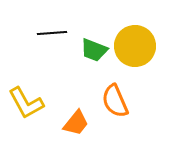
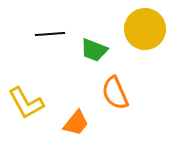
black line: moved 2 px left, 1 px down
yellow circle: moved 10 px right, 17 px up
orange semicircle: moved 8 px up
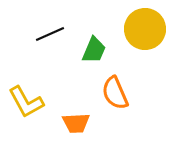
black line: rotated 20 degrees counterclockwise
green trapezoid: rotated 88 degrees counterclockwise
yellow L-shape: moved 1 px up
orange trapezoid: rotated 48 degrees clockwise
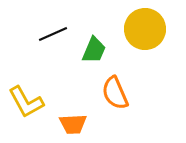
black line: moved 3 px right
orange trapezoid: moved 3 px left, 1 px down
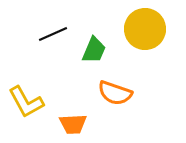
orange semicircle: rotated 48 degrees counterclockwise
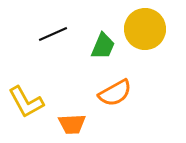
green trapezoid: moved 9 px right, 4 px up
orange semicircle: rotated 48 degrees counterclockwise
orange trapezoid: moved 1 px left
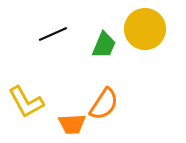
green trapezoid: moved 1 px right, 1 px up
orange semicircle: moved 11 px left, 11 px down; rotated 28 degrees counterclockwise
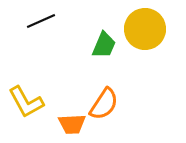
black line: moved 12 px left, 13 px up
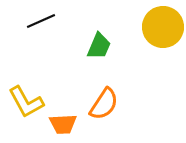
yellow circle: moved 18 px right, 2 px up
green trapezoid: moved 5 px left, 1 px down
orange trapezoid: moved 9 px left
